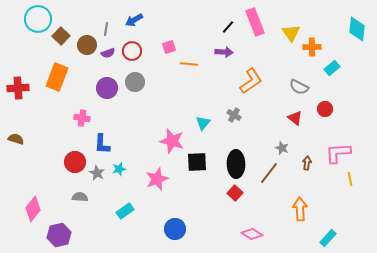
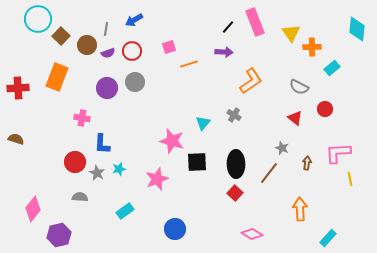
orange line at (189, 64): rotated 24 degrees counterclockwise
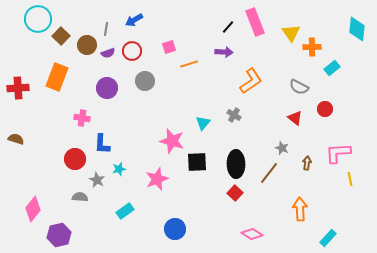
gray circle at (135, 82): moved 10 px right, 1 px up
red circle at (75, 162): moved 3 px up
gray star at (97, 173): moved 7 px down
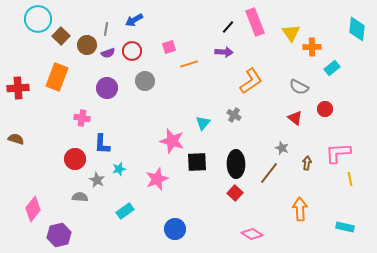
cyan rectangle at (328, 238): moved 17 px right, 11 px up; rotated 60 degrees clockwise
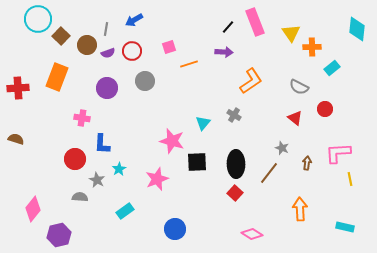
cyan star at (119, 169): rotated 16 degrees counterclockwise
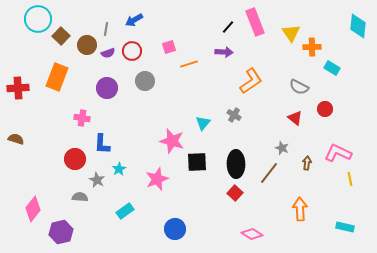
cyan diamond at (357, 29): moved 1 px right, 3 px up
cyan rectangle at (332, 68): rotated 70 degrees clockwise
pink L-shape at (338, 153): rotated 28 degrees clockwise
purple hexagon at (59, 235): moved 2 px right, 3 px up
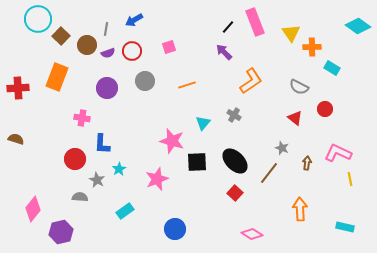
cyan diamond at (358, 26): rotated 60 degrees counterclockwise
purple arrow at (224, 52): rotated 138 degrees counterclockwise
orange line at (189, 64): moved 2 px left, 21 px down
black ellipse at (236, 164): moved 1 px left, 3 px up; rotated 44 degrees counterclockwise
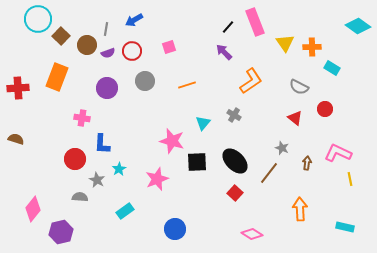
yellow triangle at (291, 33): moved 6 px left, 10 px down
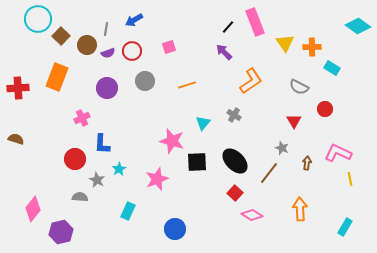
pink cross at (82, 118): rotated 35 degrees counterclockwise
red triangle at (295, 118): moved 1 px left, 3 px down; rotated 21 degrees clockwise
cyan rectangle at (125, 211): moved 3 px right; rotated 30 degrees counterclockwise
cyan rectangle at (345, 227): rotated 72 degrees counterclockwise
pink diamond at (252, 234): moved 19 px up
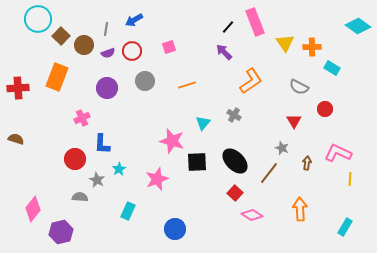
brown circle at (87, 45): moved 3 px left
yellow line at (350, 179): rotated 16 degrees clockwise
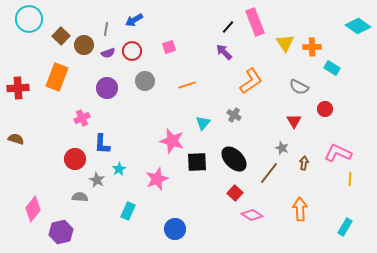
cyan circle at (38, 19): moved 9 px left
black ellipse at (235, 161): moved 1 px left, 2 px up
brown arrow at (307, 163): moved 3 px left
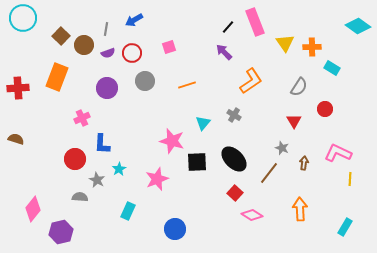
cyan circle at (29, 19): moved 6 px left, 1 px up
red circle at (132, 51): moved 2 px down
gray semicircle at (299, 87): rotated 84 degrees counterclockwise
